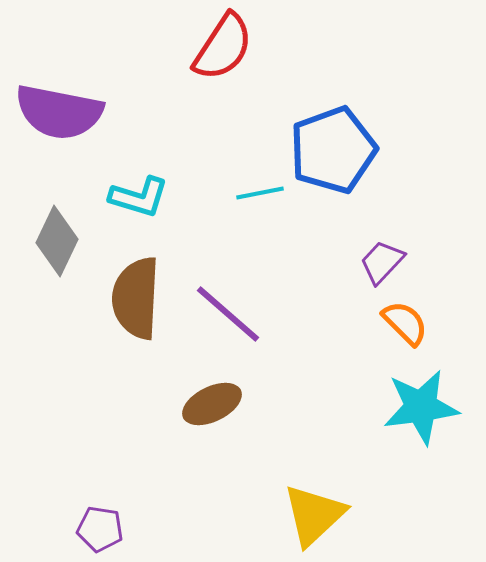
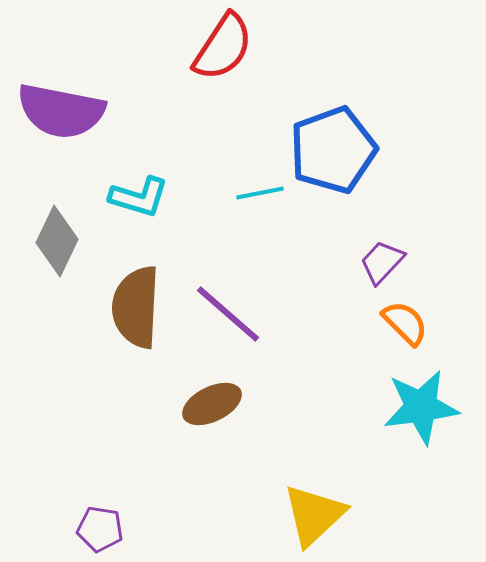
purple semicircle: moved 2 px right, 1 px up
brown semicircle: moved 9 px down
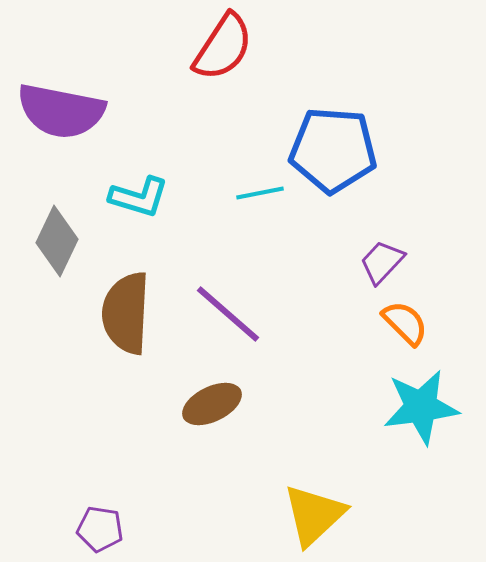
blue pentagon: rotated 24 degrees clockwise
brown semicircle: moved 10 px left, 6 px down
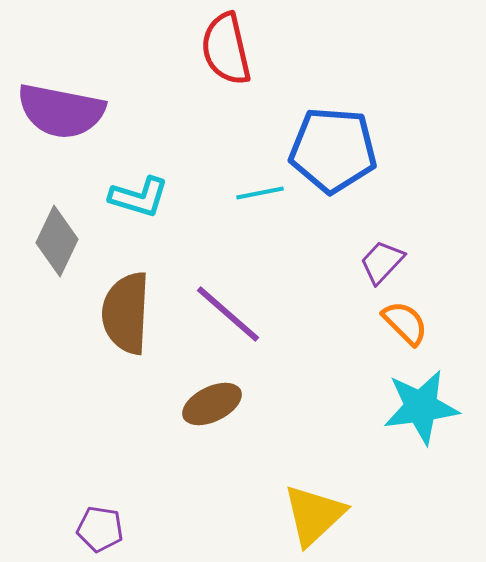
red semicircle: moved 3 px right, 2 px down; rotated 134 degrees clockwise
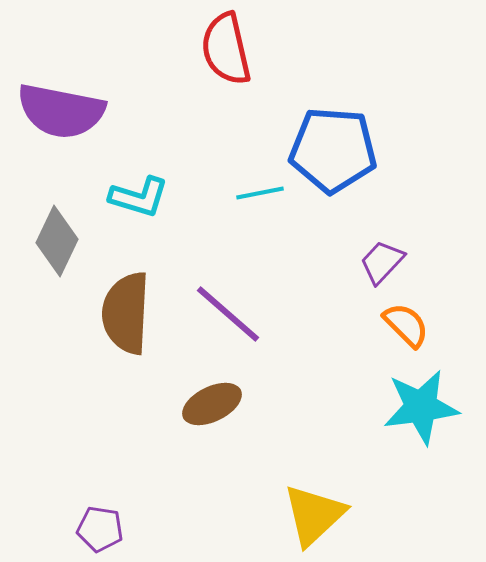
orange semicircle: moved 1 px right, 2 px down
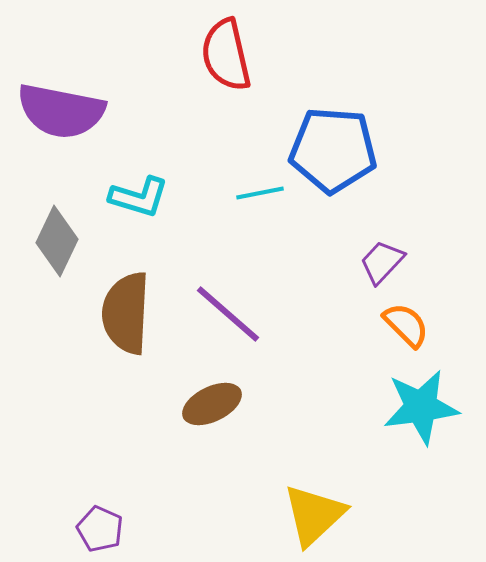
red semicircle: moved 6 px down
purple pentagon: rotated 15 degrees clockwise
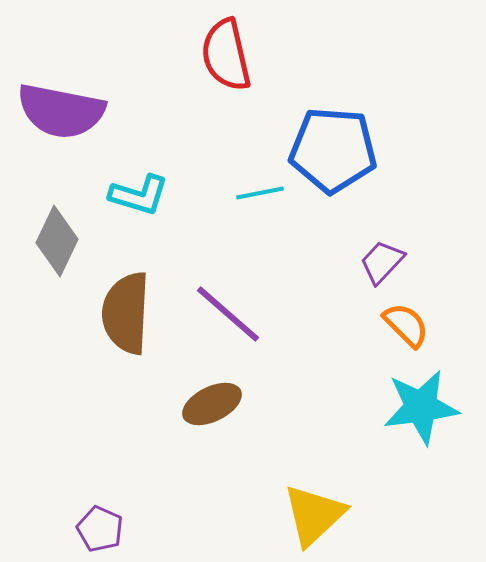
cyan L-shape: moved 2 px up
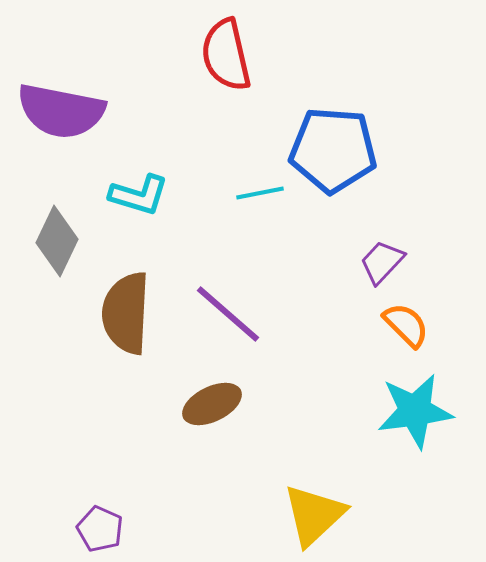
cyan star: moved 6 px left, 4 px down
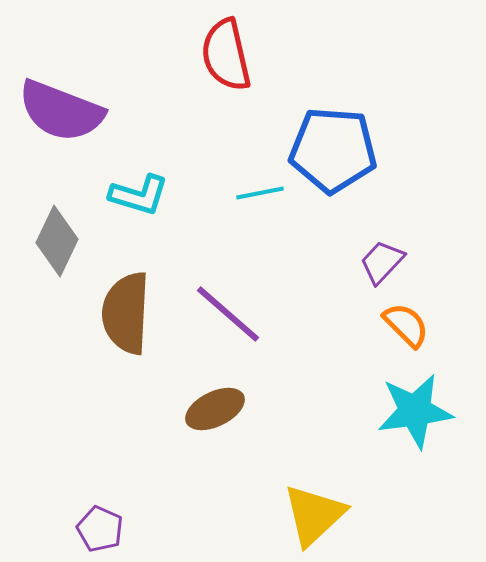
purple semicircle: rotated 10 degrees clockwise
brown ellipse: moved 3 px right, 5 px down
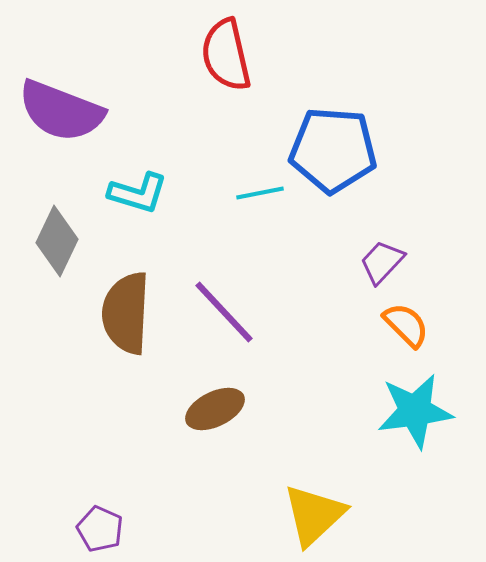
cyan L-shape: moved 1 px left, 2 px up
purple line: moved 4 px left, 2 px up; rotated 6 degrees clockwise
